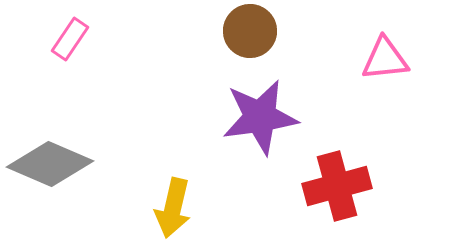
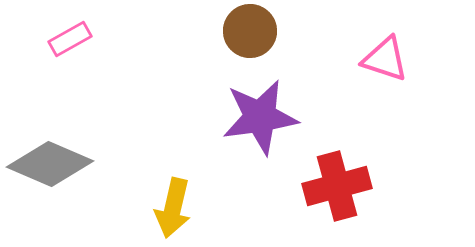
pink rectangle: rotated 27 degrees clockwise
pink triangle: rotated 24 degrees clockwise
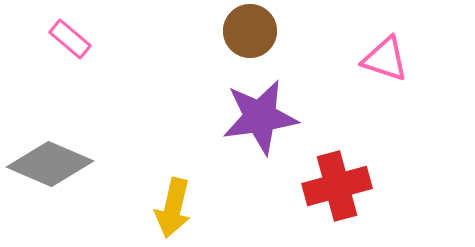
pink rectangle: rotated 69 degrees clockwise
